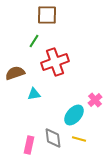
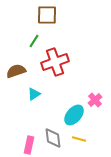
brown semicircle: moved 1 px right, 2 px up
cyan triangle: rotated 24 degrees counterclockwise
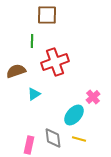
green line: moved 2 px left; rotated 32 degrees counterclockwise
pink cross: moved 2 px left, 3 px up
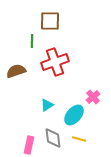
brown square: moved 3 px right, 6 px down
cyan triangle: moved 13 px right, 11 px down
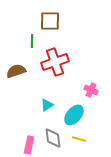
pink cross: moved 2 px left, 7 px up; rotated 24 degrees counterclockwise
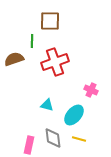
brown semicircle: moved 2 px left, 12 px up
cyan triangle: rotated 48 degrees clockwise
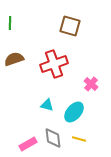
brown square: moved 20 px right, 5 px down; rotated 15 degrees clockwise
green line: moved 22 px left, 18 px up
red cross: moved 1 px left, 2 px down
pink cross: moved 6 px up; rotated 16 degrees clockwise
cyan ellipse: moved 3 px up
pink rectangle: moved 1 px left, 1 px up; rotated 48 degrees clockwise
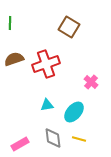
brown square: moved 1 px left, 1 px down; rotated 15 degrees clockwise
red cross: moved 8 px left
pink cross: moved 2 px up
cyan triangle: rotated 24 degrees counterclockwise
pink rectangle: moved 8 px left
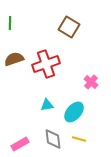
gray diamond: moved 1 px down
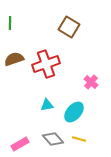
gray diamond: rotated 35 degrees counterclockwise
